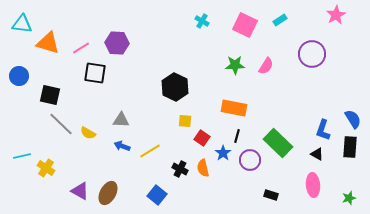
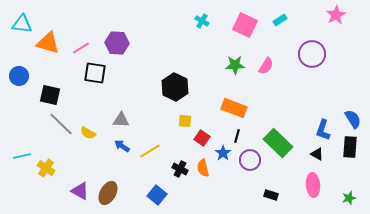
orange rectangle at (234, 108): rotated 10 degrees clockwise
blue arrow at (122, 146): rotated 14 degrees clockwise
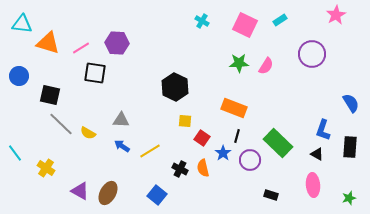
green star at (235, 65): moved 4 px right, 2 px up
blue semicircle at (353, 119): moved 2 px left, 16 px up
cyan line at (22, 156): moved 7 px left, 3 px up; rotated 66 degrees clockwise
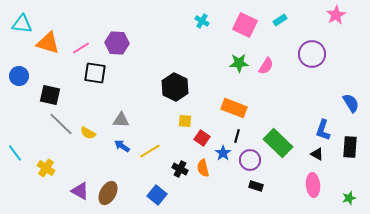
black rectangle at (271, 195): moved 15 px left, 9 px up
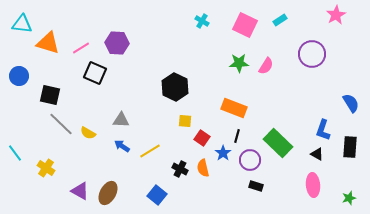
black square at (95, 73): rotated 15 degrees clockwise
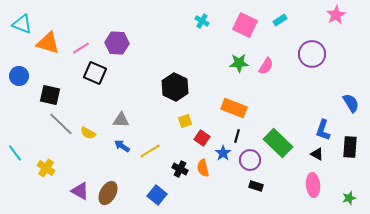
cyan triangle at (22, 24): rotated 15 degrees clockwise
yellow square at (185, 121): rotated 24 degrees counterclockwise
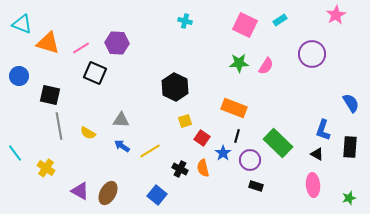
cyan cross at (202, 21): moved 17 px left; rotated 16 degrees counterclockwise
gray line at (61, 124): moved 2 px left, 2 px down; rotated 36 degrees clockwise
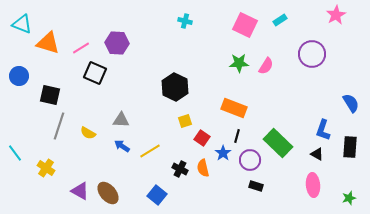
gray line at (59, 126): rotated 28 degrees clockwise
brown ellipse at (108, 193): rotated 70 degrees counterclockwise
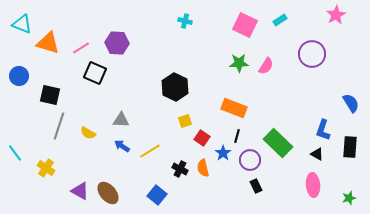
black rectangle at (256, 186): rotated 48 degrees clockwise
